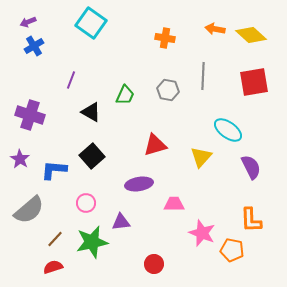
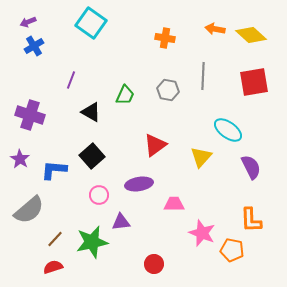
red triangle: rotated 20 degrees counterclockwise
pink circle: moved 13 px right, 8 px up
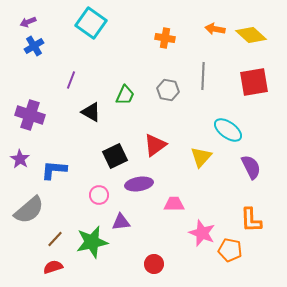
black square: moved 23 px right; rotated 15 degrees clockwise
orange pentagon: moved 2 px left
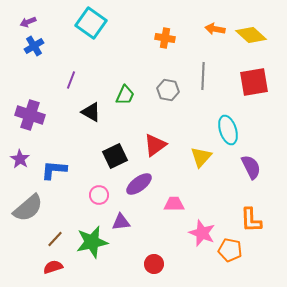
cyan ellipse: rotated 36 degrees clockwise
purple ellipse: rotated 28 degrees counterclockwise
gray semicircle: moved 1 px left, 2 px up
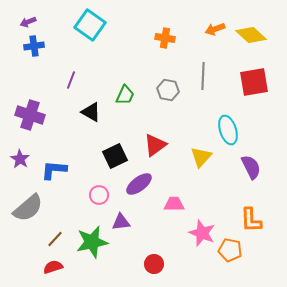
cyan square: moved 1 px left, 2 px down
orange arrow: rotated 30 degrees counterclockwise
blue cross: rotated 24 degrees clockwise
